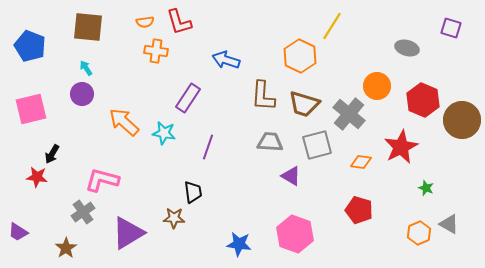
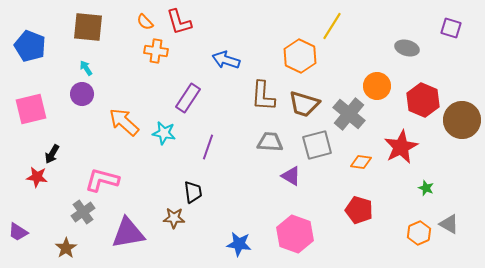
orange semicircle at (145, 22): rotated 54 degrees clockwise
purple triangle at (128, 233): rotated 21 degrees clockwise
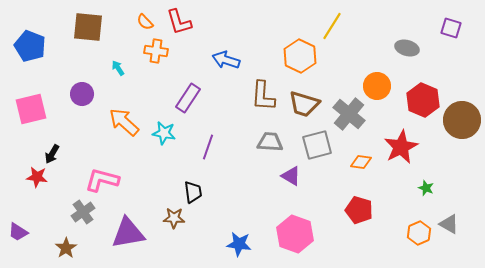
cyan arrow at (86, 68): moved 32 px right
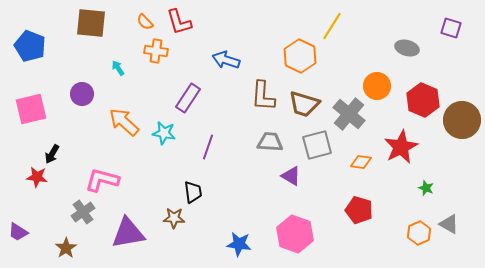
brown square at (88, 27): moved 3 px right, 4 px up
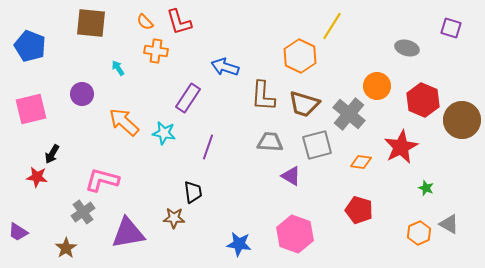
blue arrow at (226, 60): moved 1 px left, 7 px down
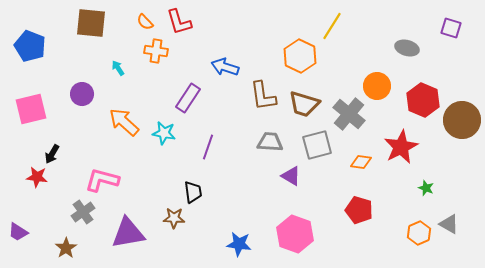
brown L-shape at (263, 96): rotated 12 degrees counterclockwise
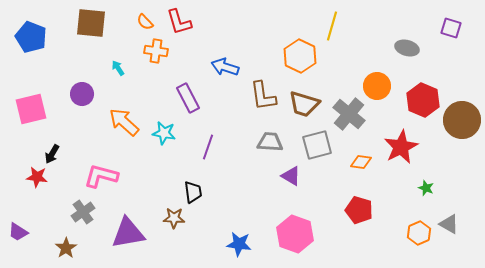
yellow line at (332, 26): rotated 16 degrees counterclockwise
blue pentagon at (30, 46): moved 1 px right, 9 px up
purple rectangle at (188, 98): rotated 60 degrees counterclockwise
pink L-shape at (102, 180): moved 1 px left, 4 px up
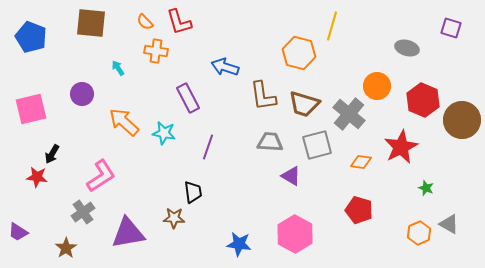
orange hexagon at (300, 56): moved 1 px left, 3 px up; rotated 12 degrees counterclockwise
pink L-shape at (101, 176): rotated 132 degrees clockwise
pink hexagon at (295, 234): rotated 9 degrees clockwise
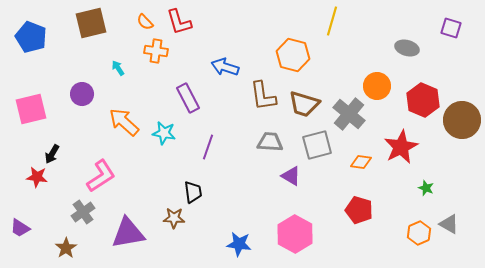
brown square at (91, 23): rotated 20 degrees counterclockwise
yellow line at (332, 26): moved 5 px up
orange hexagon at (299, 53): moved 6 px left, 2 px down
purple trapezoid at (18, 232): moved 2 px right, 4 px up
